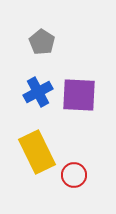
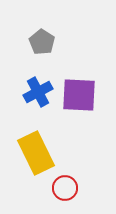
yellow rectangle: moved 1 px left, 1 px down
red circle: moved 9 px left, 13 px down
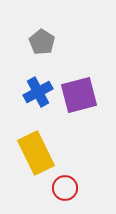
purple square: rotated 18 degrees counterclockwise
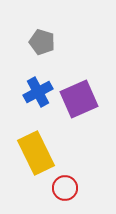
gray pentagon: rotated 15 degrees counterclockwise
purple square: moved 4 px down; rotated 9 degrees counterclockwise
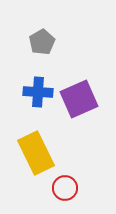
gray pentagon: rotated 25 degrees clockwise
blue cross: rotated 32 degrees clockwise
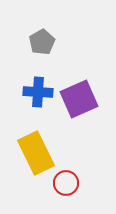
red circle: moved 1 px right, 5 px up
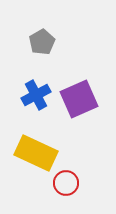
blue cross: moved 2 px left, 3 px down; rotated 32 degrees counterclockwise
yellow rectangle: rotated 39 degrees counterclockwise
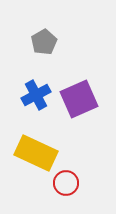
gray pentagon: moved 2 px right
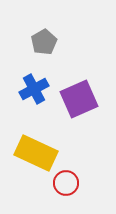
blue cross: moved 2 px left, 6 px up
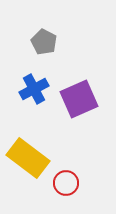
gray pentagon: rotated 15 degrees counterclockwise
yellow rectangle: moved 8 px left, 5 px down; rotated 12 degrees clockwise
